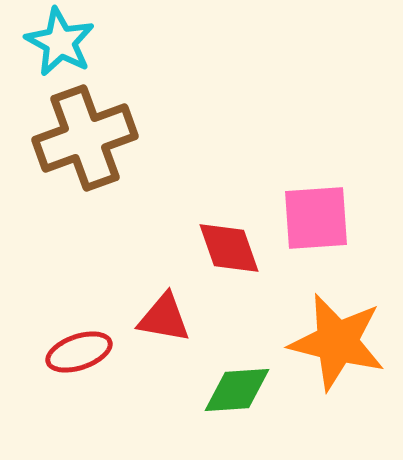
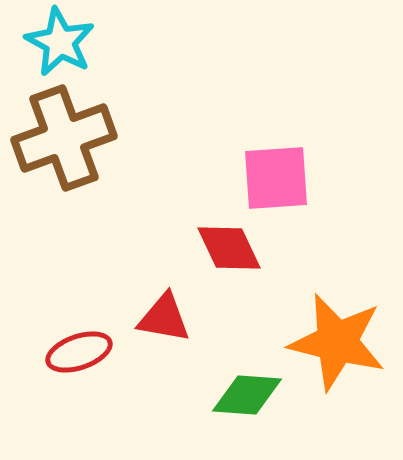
brown cross: moved 21 px left
pink square: moved 40 px left, 40 px up
red diamond: rotated 6 degrees counterclockwise
green diamond: moved 10 px right, 5 px down; rotated 8 degrees clockwise
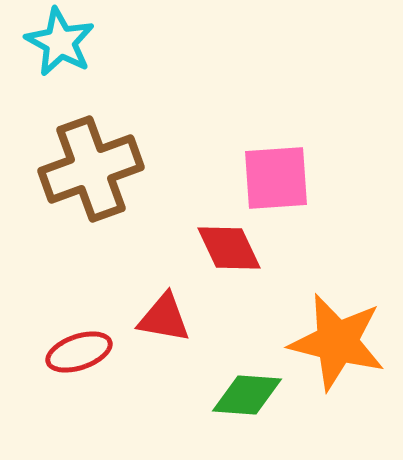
brown cross: moved 27 px right, 31 px down
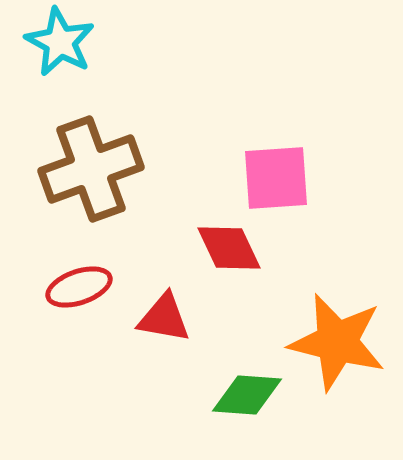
red ellipse: moved 65 px up
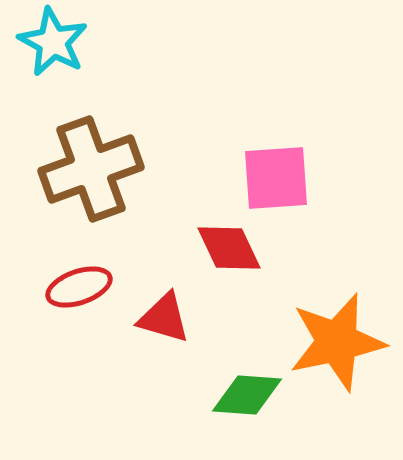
cyan star: moved 7 px left
red triangle: rotated 6 degrees clockwise
orange star: rotated 26 degrees counterclockwise
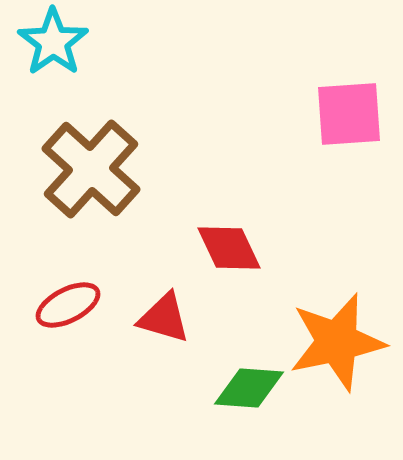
cyan star: rotated 8 degrees clockwise
brown cross: rotated 28 degrees counterclockwise
pink square: moved 73 px right, 64 px up
red ellipse: moved 11 px left, 18 px down; rotated 8 degrees counterclockwise
green diamond: moved 2 px right, 7 px up
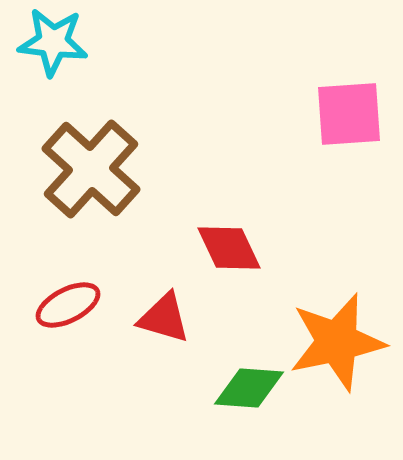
cyan star: rotated 30 degrees counterclockwise
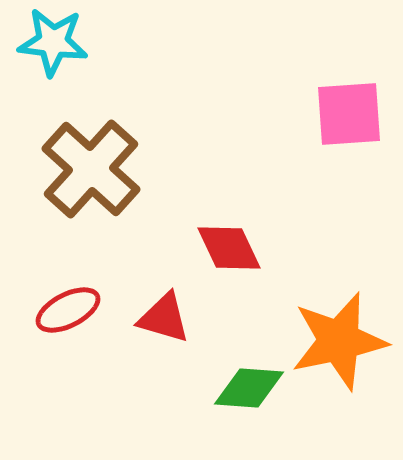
red ellipse: moved 5 px down
orange star: moved 2 px right, 1 px up
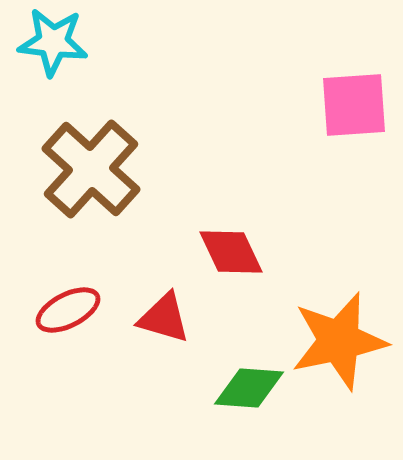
pink square: moved 5 px right, 9 px up
red diamond: moved 2 px right, 4 px down
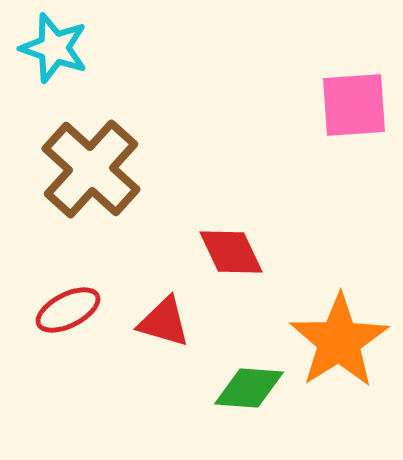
cyan star: moved 1 px right, 6 px down; rotated 12 degrees clockwise
red triangle: moved 4 px down
orange star: rotated 20 degrees counterclockwise
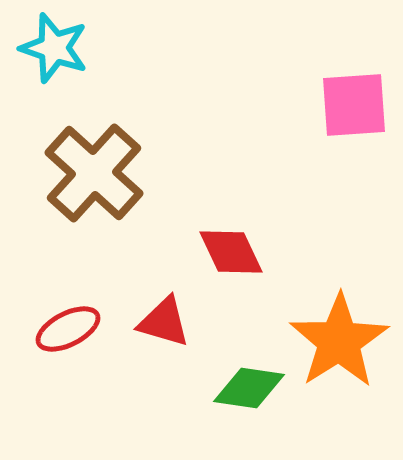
brown cross: moved 3 px right, 4 px down
red ellipse: moved 19 px down
green diamond: rotated 4 degrees clockwise
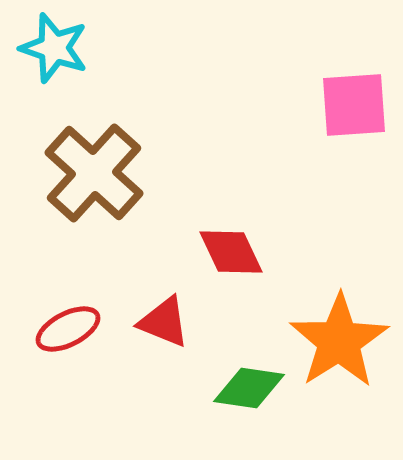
red triangle: rotated 6 degrees clockwise
